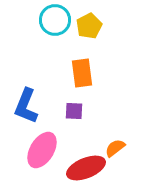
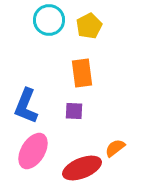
cyan circle: moved 6 px left
pink ellipse: moved 9 px left, 1 px down
red ellipse: moved 4 px left
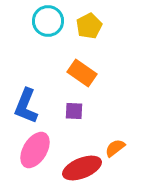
cyan circle: moved 1 px left, 1 px down
orange rectangle: rotated 48 degrees counterclockwise
pink ellipse: moved 2 px right, 1 px up
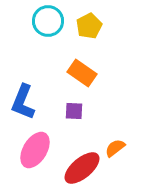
blue L-shape: moved 3 px left, 4 px up
red ellipse: rotated 18 degrees counterclockwise
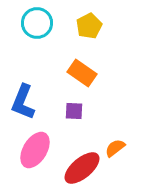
cyan circle: moved 11 px left, 2 px down
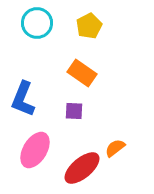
blue L-shape: moved 3 px up
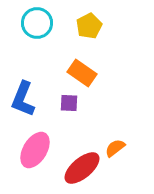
purple square: moved 5 px left, 8 px up
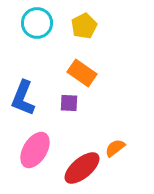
yellow pentagon: moved 5 px left
blue L-shape: moved 1 px up
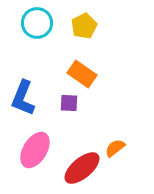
orange rectangle: moved 1 px down
